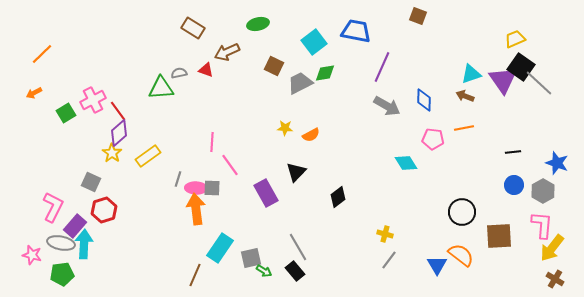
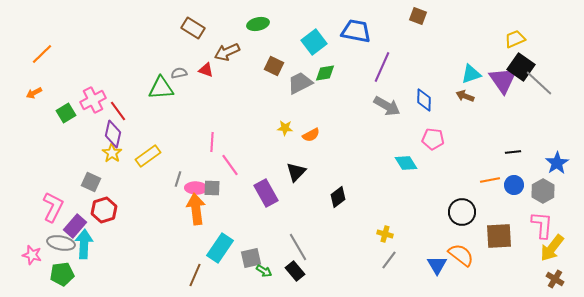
orange line at (464, 128): moved 26 px right, 52 px down
purple diamond at (119, 133): moved 6 px left, 1 px down; rotated 36 degrees counterclockwise
blue star at (557, 163): rotated 20 degrees clockwise
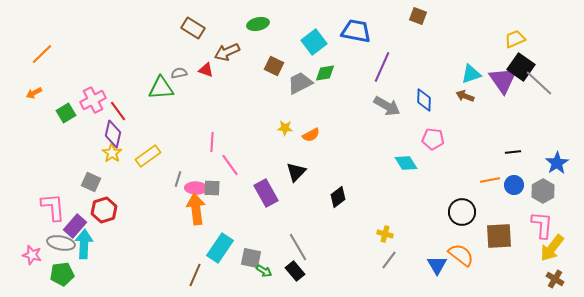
pink L-shape at (53, 207): rotated 32 degrees counterclockwise
gray square at (251, 258): rotated 25 degrees clockwise
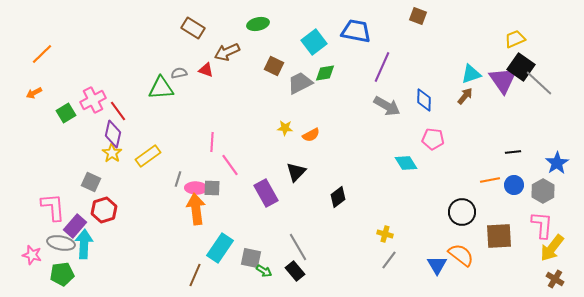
brown arrow at (465, 96): rotated 108 degrees clockwise
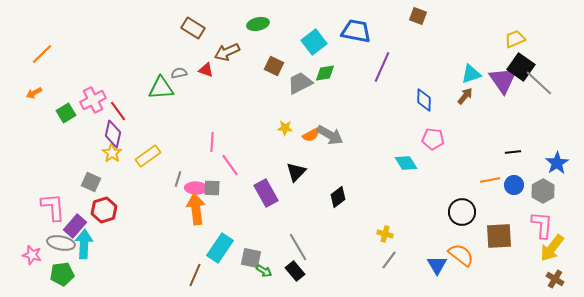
gray arrow at (387, 106): moved 57 px left, 29 px down
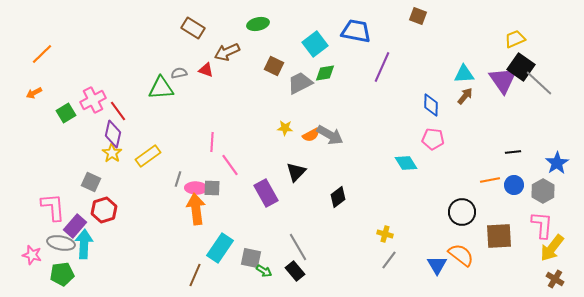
cyan square at (314, 42): moved 1 px right, 2 px down
cyan triangle at (471, 74): moved 7 px left; rotated 15 degrees clockwise
blue diamond at (424, 100): moved 7 px right, 5 px down
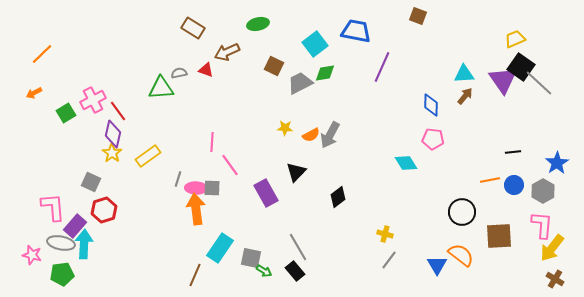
gray arrow at (330, 135): rotated 88 degrees clockwise
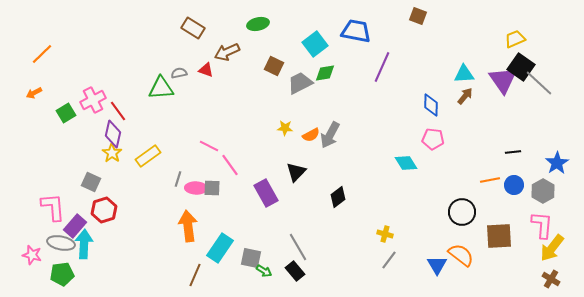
pink line at (212, 142): moved 3 px left, 4 px down; rotated 66 degrees counterclockwise
orange arrow at (196, 209): moved 8 px left, 17 px down
brown cross at (555, 279): moved 4 px left
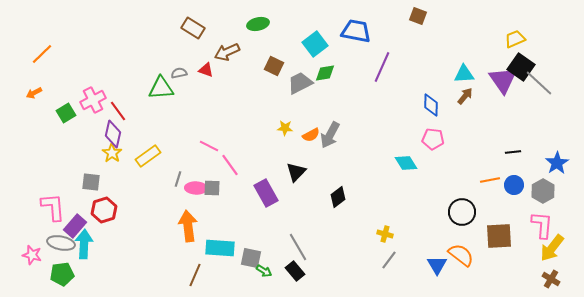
gray square at (91, 182): rotated 18 degrees counterclockwise
cyan rectangle at (220, 248): rotated 60 degrees clockwise
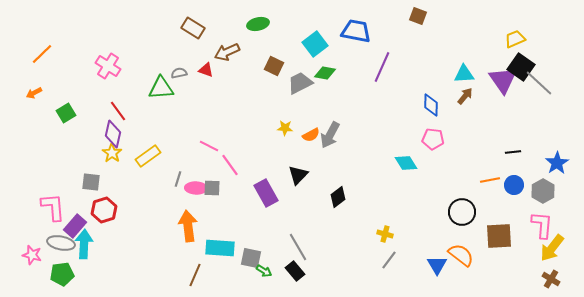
green diamond at (325, 73): rotated 20 degrees clockwise
pink cross at (93, 100): moved 15 px right, 34 px up; rotated 30 degrees counterclockwise
black triangle at (296, 172): moved 2 px right, 3 px down
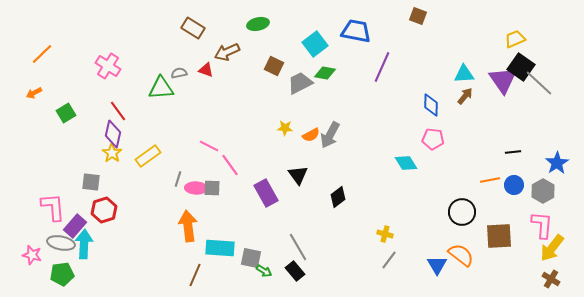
black triangle at (298, 175): rotated 20 degrees counterclockwise
